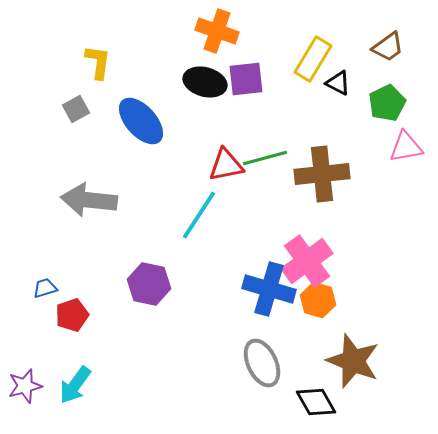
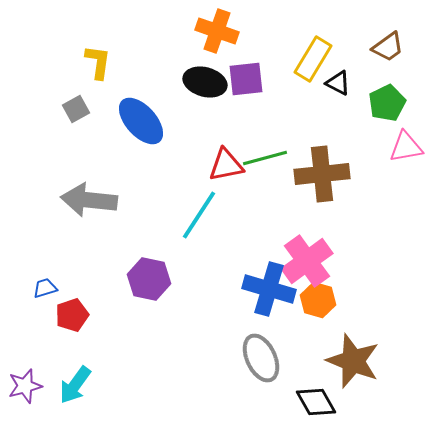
purple hexagon: moved 5 px up
gray ellipse: moved 1 px left, 5 px up
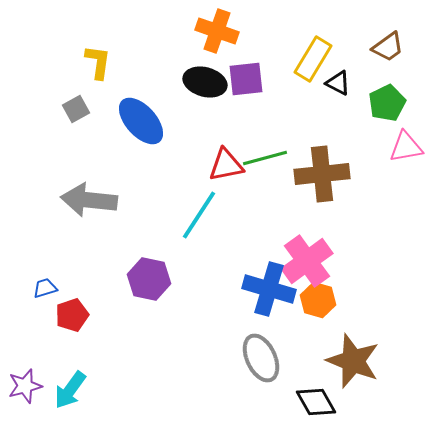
cyan arrow: moved 5 px left, 5 px down
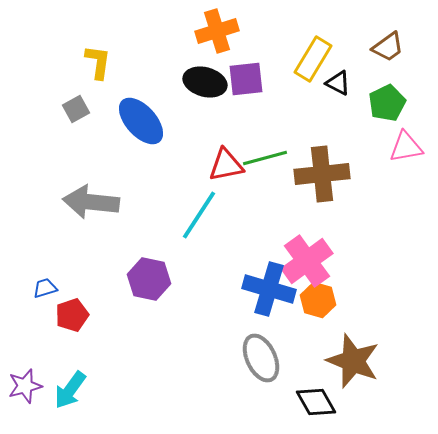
orange cross: rotated 36 degrees counterclockwise
gray arrow: moved 2 px right, 2 px down
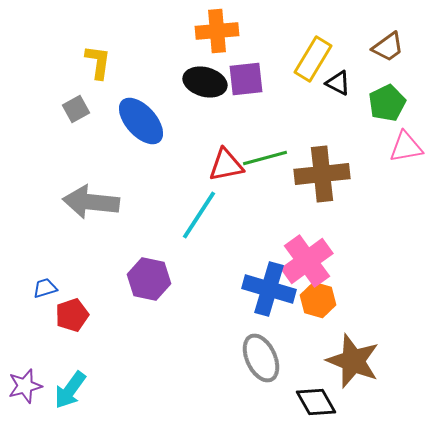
orange cross: rotated 12 degrees clockwise
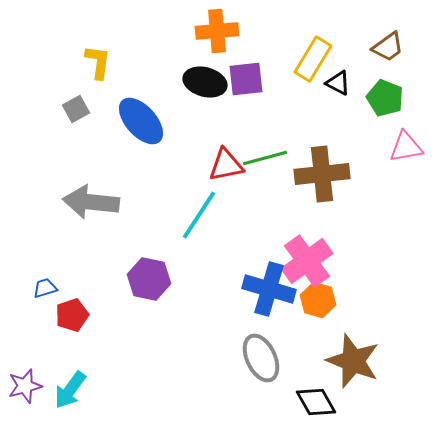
green pentagon: moved 2 px left, 5 px up; rotated 24 degrees counterclockwise
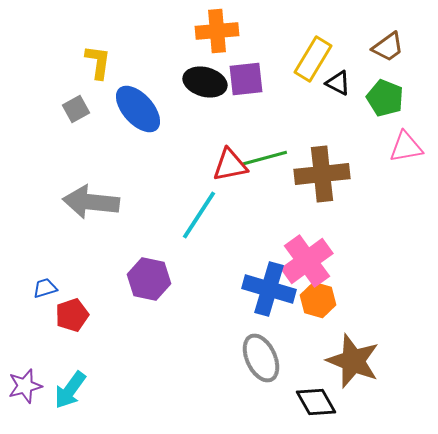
blue ellipse: moved 3 px left, 12 px up
red triangle: moved 4 px right
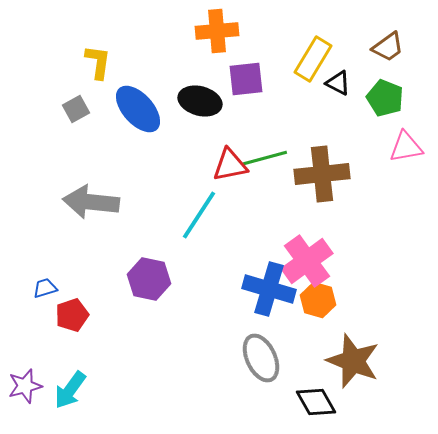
black ellipse: moved 5 px left, 19 px down
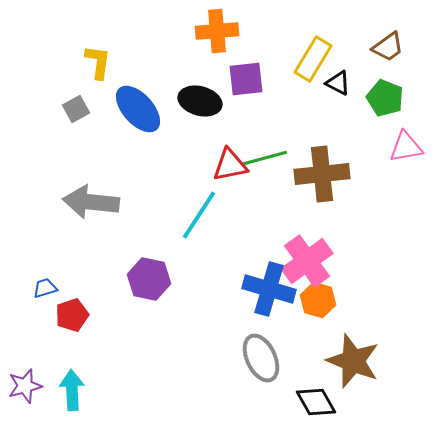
cyan arrow: moved 2 px right; rotated 141 degrees clockwise
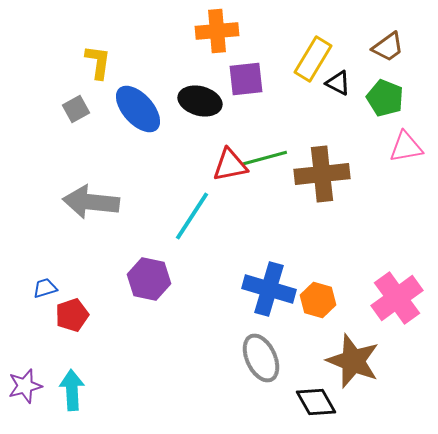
cyan line: moved 7 px left, 1 px down
pink cross: moved 90 px right, 37 px down
